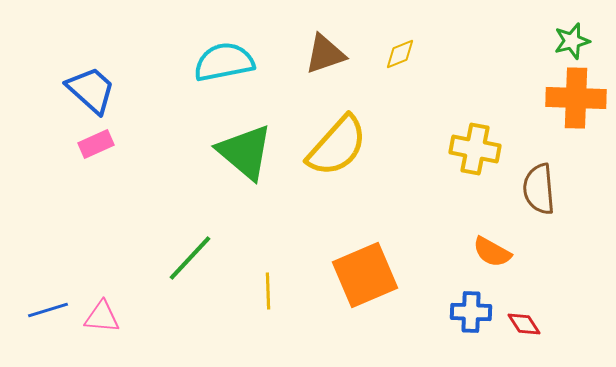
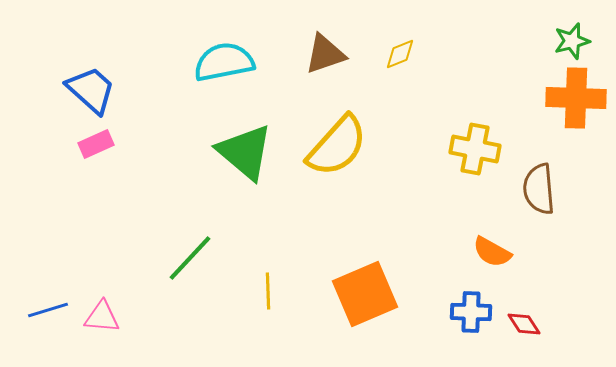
orange square: moved 19 px down
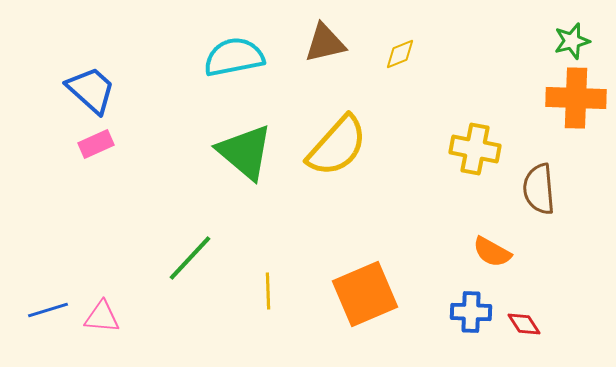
brown triangle: moved 11 px up; rotated 6 degrees clockwise
cyan semicircle: moved 10 px right, 5 px up
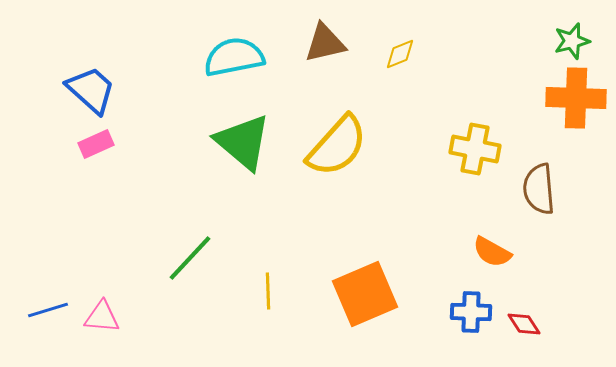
green triangle: moved 2 px left, 10 px up
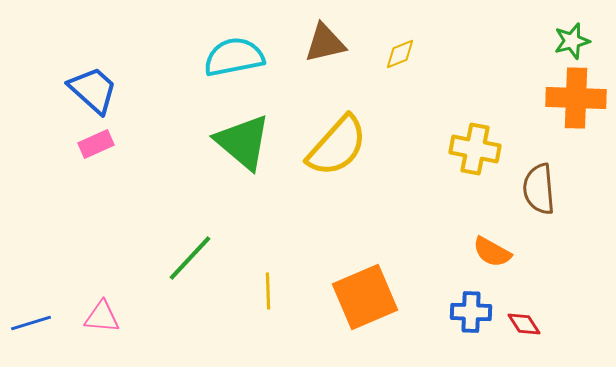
blue trapezoid: moved 2 px right
orange square: moved 3 px down
blue line: moved 17 px left, 13 px down
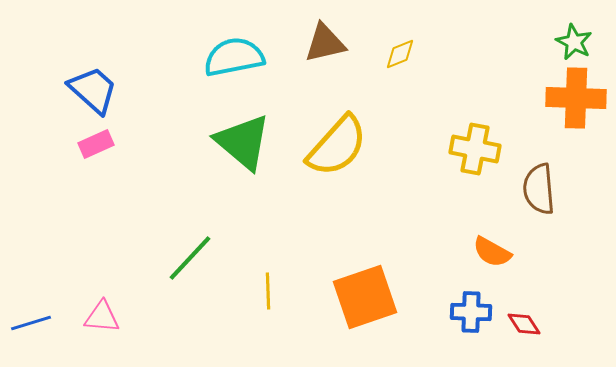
green star: moved 2 px right, 1 px down; rotated 30 degrees counterclockwise
orange square: rotated 4 degrees clockwise
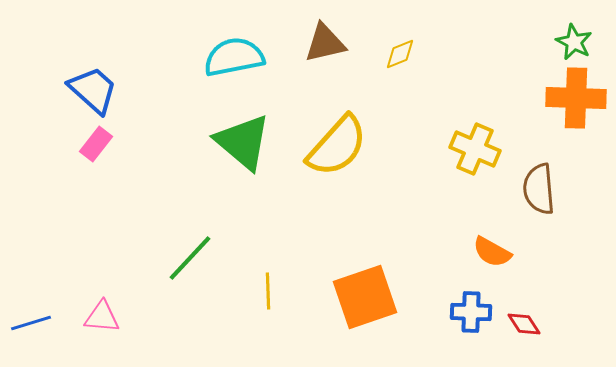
pink rectangle: rotated 28 degrees counterclockwise
yellow cross: rotated 12 degrees clockwise
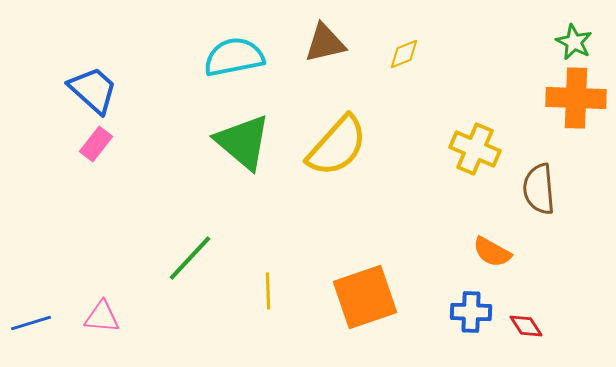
yellow diamond: moved 4 px right
red diamond: moved 2 px right, 2 px down
